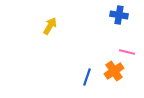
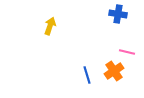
blue cross: moved 1 px left, 1 px up
yellow arrow: rotated 12 degrees counterclockwise
blue line: moved 2 px up; rotated 36 degrees counterclockwise
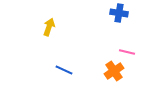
blue cross: moved 1 px right, 1 px up
yellow arrow: moved 1 px left, 1 px down
blue line: moved 23 px left, 5 px up; rotated 48 degrees counterclockwise
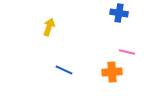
orange cross: moved 2 px left, 1 px down; rotated 30 degrees clockwise
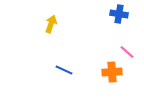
blue cross: moved 1 px down
yellow arrow: moved 2 px right, 3 px up
pink line: rotated 28 degrees clockwise
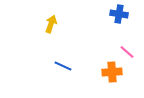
blue line: moved 1 px left, 4 px up
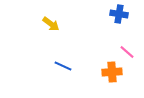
yellow arrow: rotated 108 degrees clockwise
